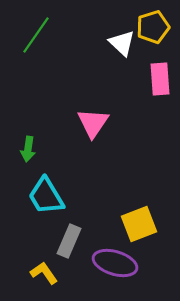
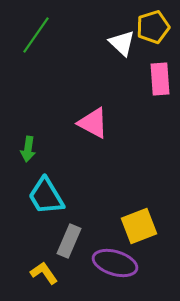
pink triangle: rotated 36 degrees counterclockwise
yellow square: moved 2 px down
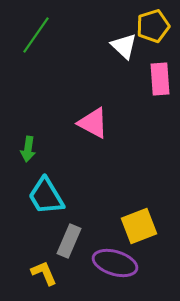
yellow pentagon: moved 1 px up
white triangle: moved 2 px right, 3 px down
yellow L-shape: rotated 12 degrees clockwise
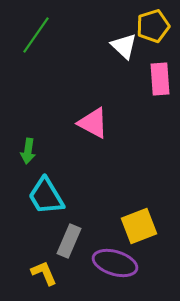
green arrow: moved 2 px down
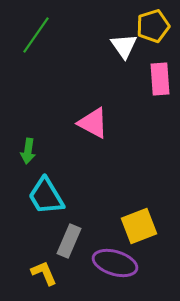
white triangle: rotated 12 degrees clockwise
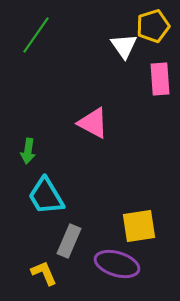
yellow square: rotated 12 degrees clockwise
purple ellipse: moved 2 px right, 1 px down
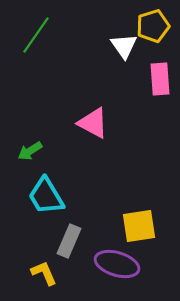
green arrow: moved 2 px right; rotated 50 degrees clockwise
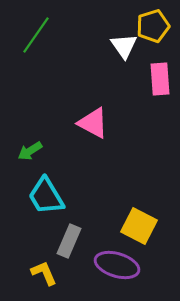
yellow square: rotated 36 degrees clockwise
purple ellipse: moved 1 px down
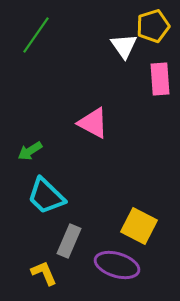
cyan trapezoid: rotated 15 degrees counterclockwise
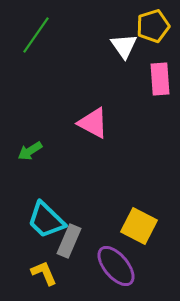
cyan trapezoid: moved 24 px down
purple ellipse: moved 1 px left, 1 px down; rotated 33 degrees clockwise
